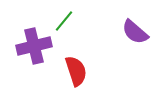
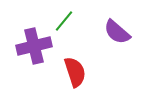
purple semicircle: moved 18 px left
red semicircle: moved 1 px left, 1 px down
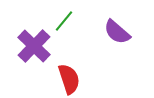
purple cross: rotated 32 degrees counterclockwise
red semicircle: moved 6 px left, 7 px down
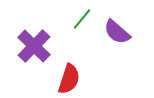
green line: moved 18 px right, 2 px up
red semicircle: rotated 36 degrees clockwise
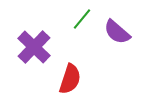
purple cross: moved 1 px down
red semicircle: moved 1 px right
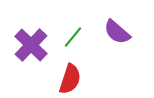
green line: moved 9 px left, 18 px down
purple cross: moved 3 px left, 2 px up
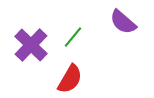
purple semicircle: moved 6 px right, 10 px up
red semicircle: rotated 12 degrees clockwise
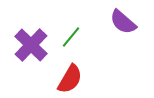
green line: moved 2 px left
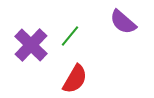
green line: moved 1 px left, 1 px up
red semicircle: moved 5 px right
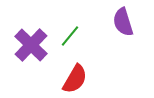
purple semicircle: rotated 32 degrees clockwise
